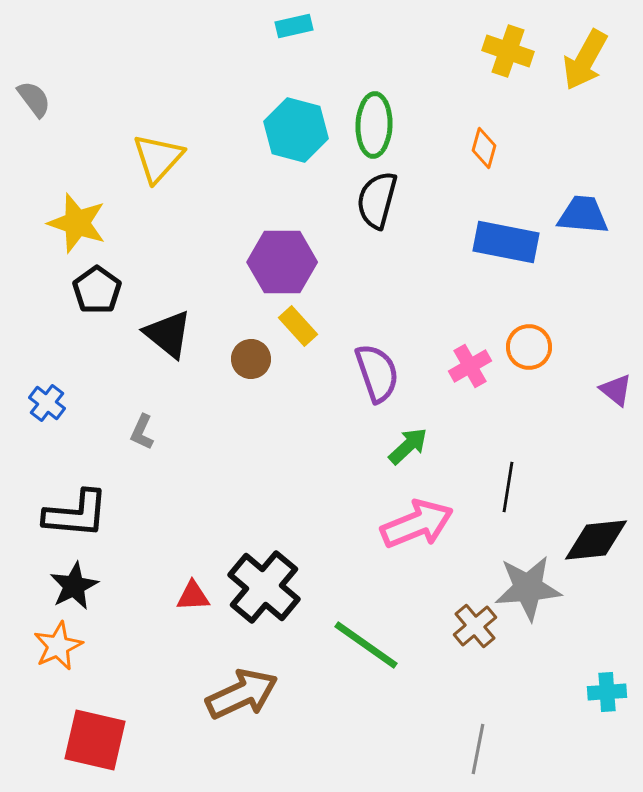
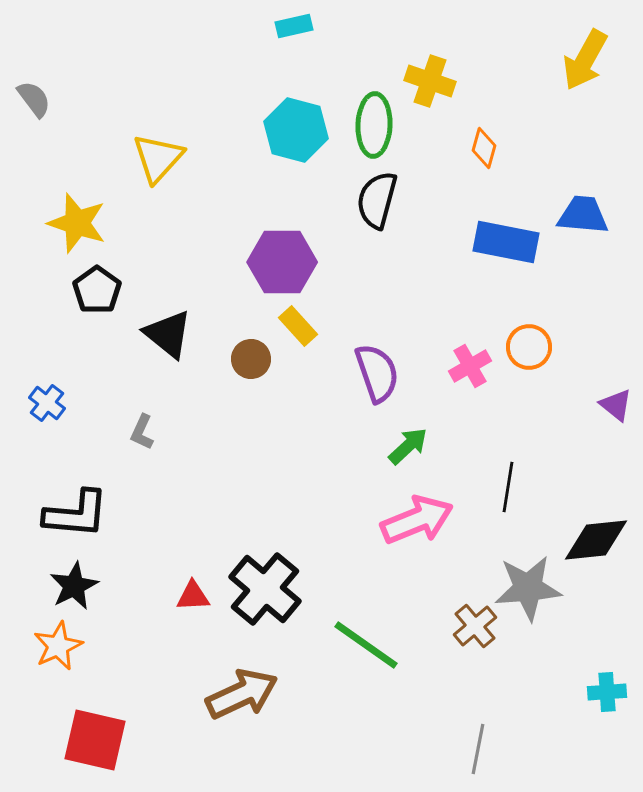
yellow cross: moved 78 px left, 30 px down
purple triangle: moved 15 px down
pink arrow: moved 4 px up
black cross: moved 1 px right, 2 px down
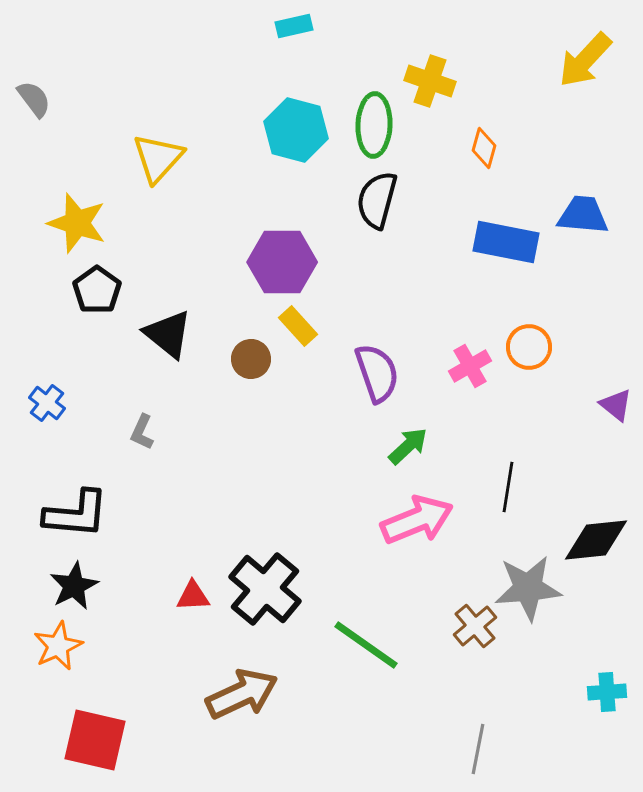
yellow arrow: rotated 14 degrees clockwise
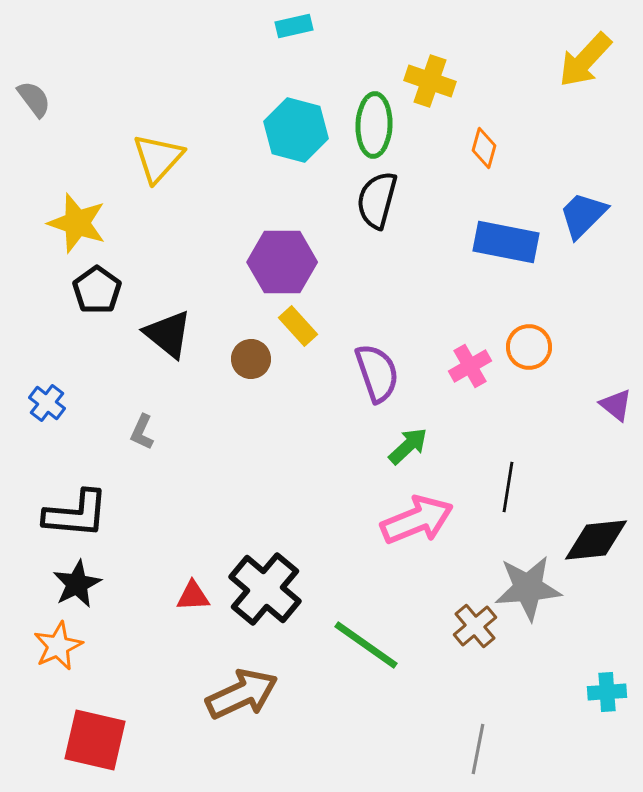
blue trapezoid: rotated 50 degrees counterclockwise
black star: moved 3 px right, 2 px up
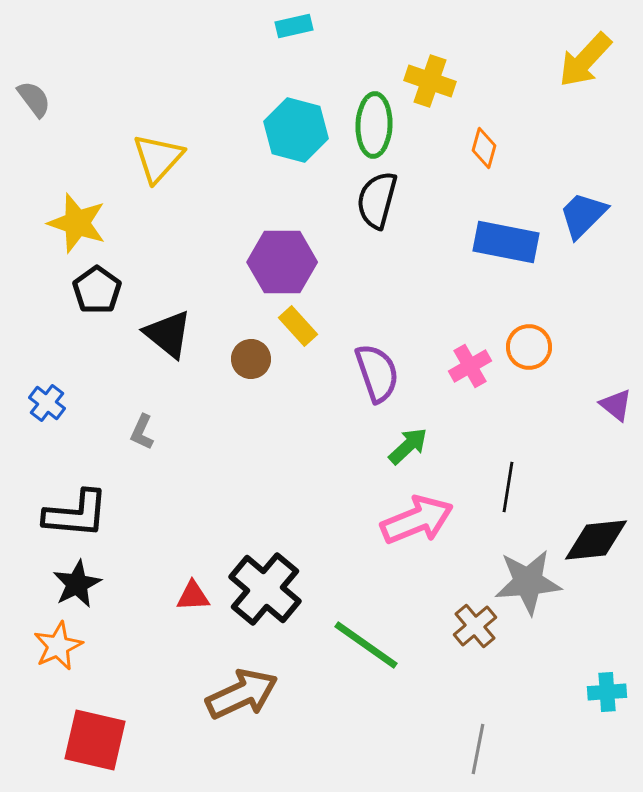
gray star: moved 6 px up
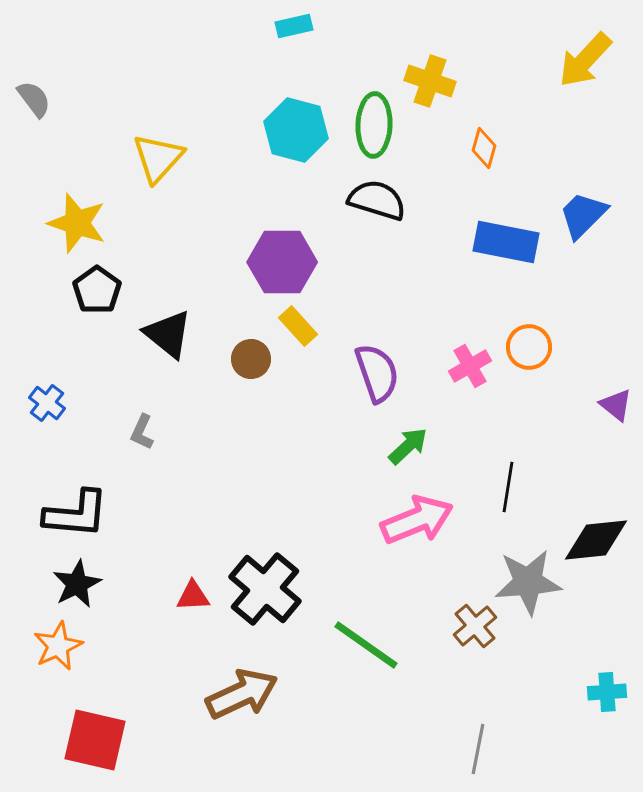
black semicircle: rotated 92 degrees clockwise
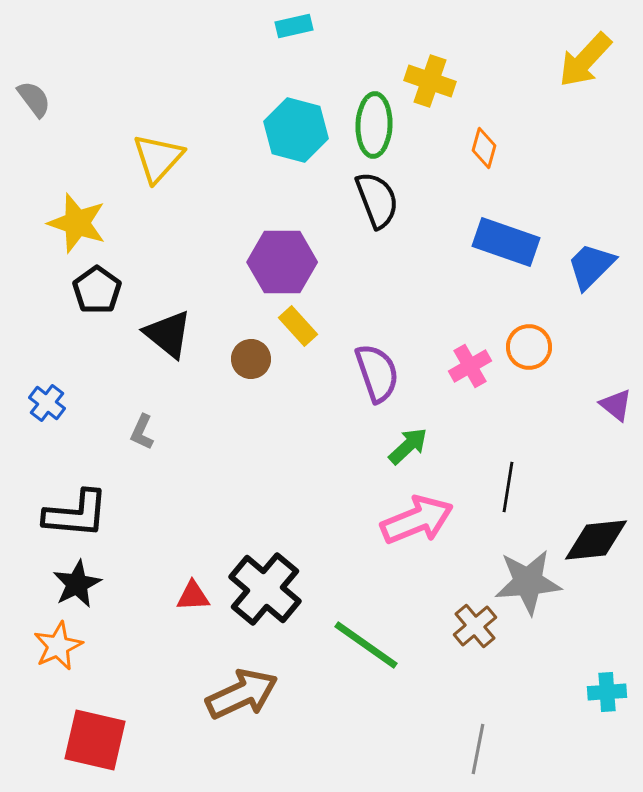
black semicircle: rotated 52 degrees clockwise
blue trapezoid: moved 8 px right, 51 px down
blue rectangle: rotated 8 degrees clockwise
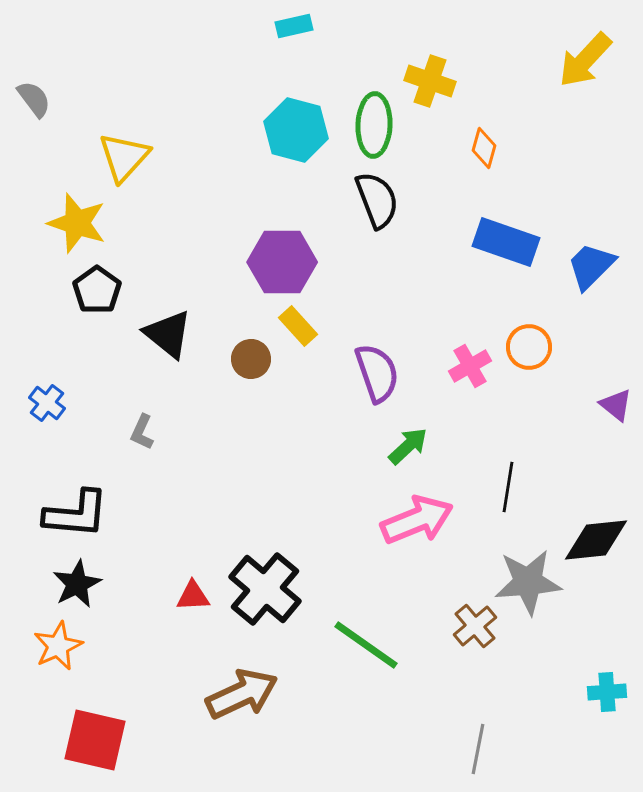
yellow triangle: moved 34 px left, 1 px up
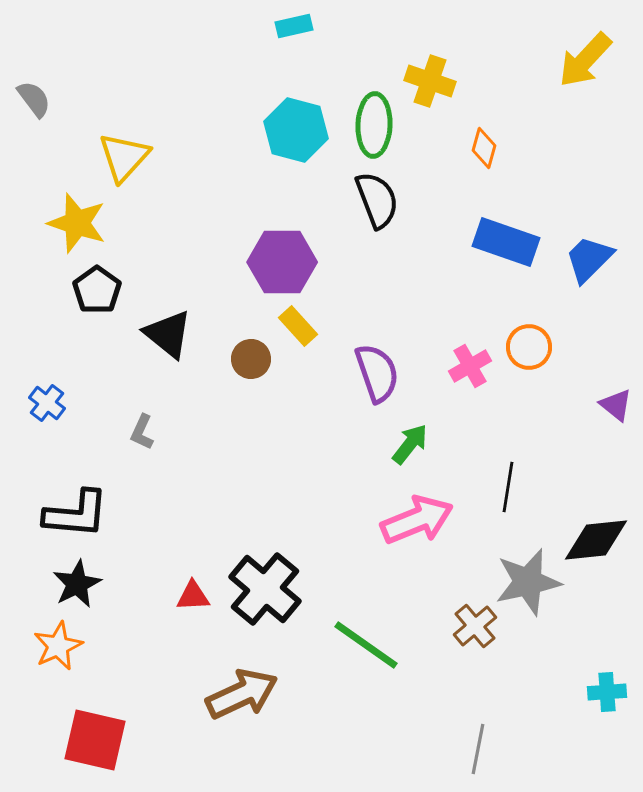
blue trapezoid: moved 2 px left, 7 px up
green arrow: moved 2 px right, 2 px up; rotated 9 degrees counterclockwise
gray star: rotated 8 degrees counterclockwise
